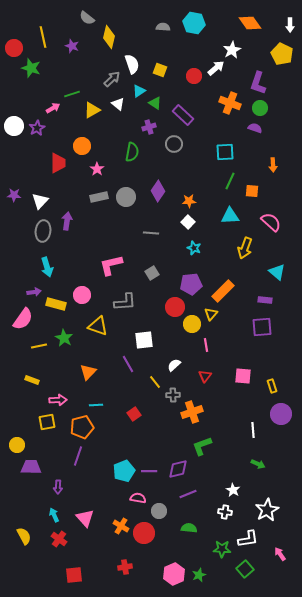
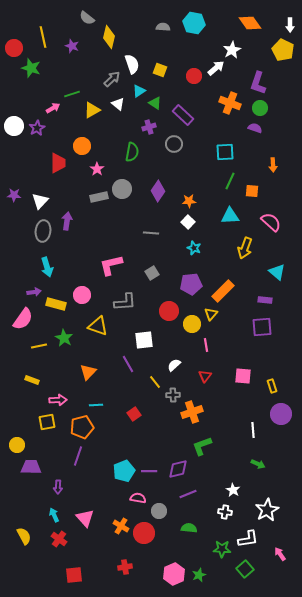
yellow pentagon at (282, 54): moved 1 px right, 4 px up
gray circle at (126, 197): moved 4 px left, 8 px up
red circle at (175, 307): moved 6 px left, 4 px down
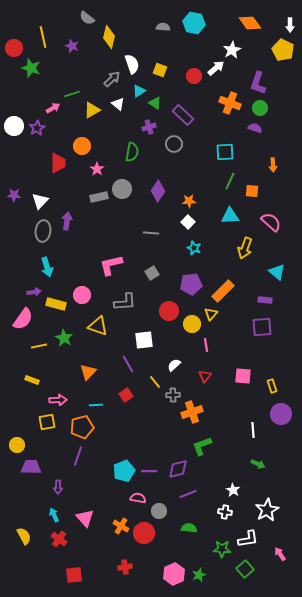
red square at (134, 414): moved 8 px left, 19 px up
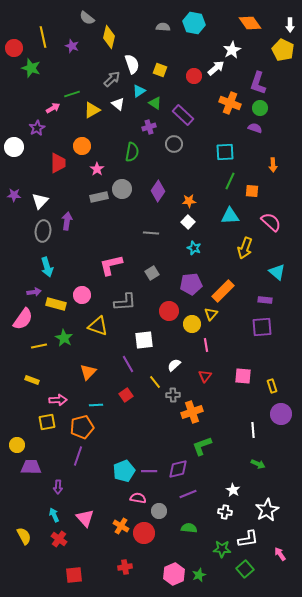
white circle at (14, 126): moved 21 px down
